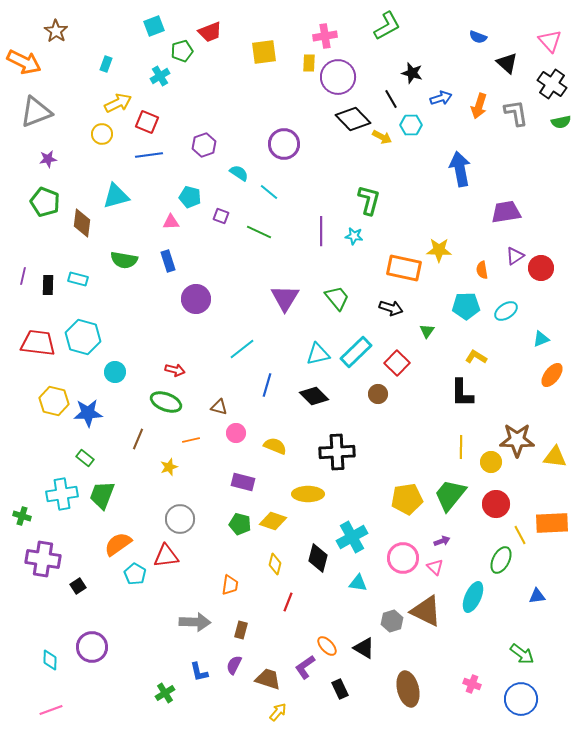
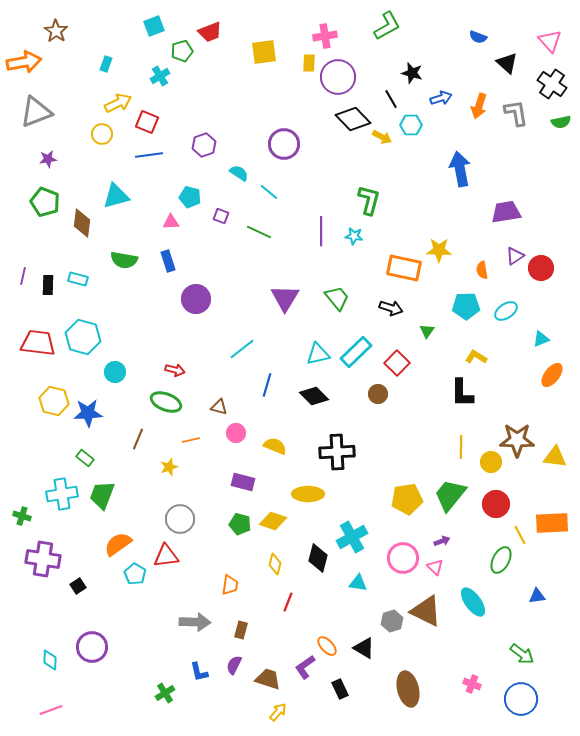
orange arrow at (24, 62): rotated 36 degrees counterclockwise
cyan ellipse at (473, 597): moved 5 px down; rotated 60 degrees counterclockwise
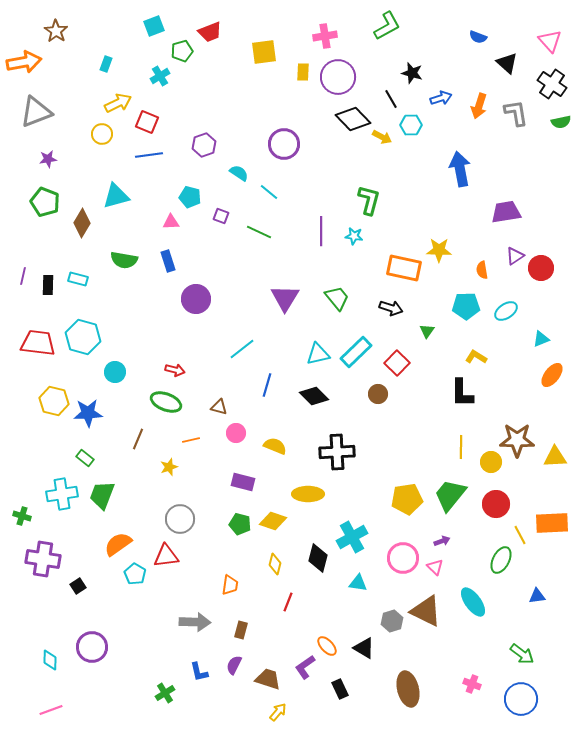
yellow rectangle at (309, 63): moved 6 px left, 9 px down
brown diamond at (82, 223): rotated 24 degrees clockwise
yellow triangle at (555, 457): rotated 10 degrees counterclockwise
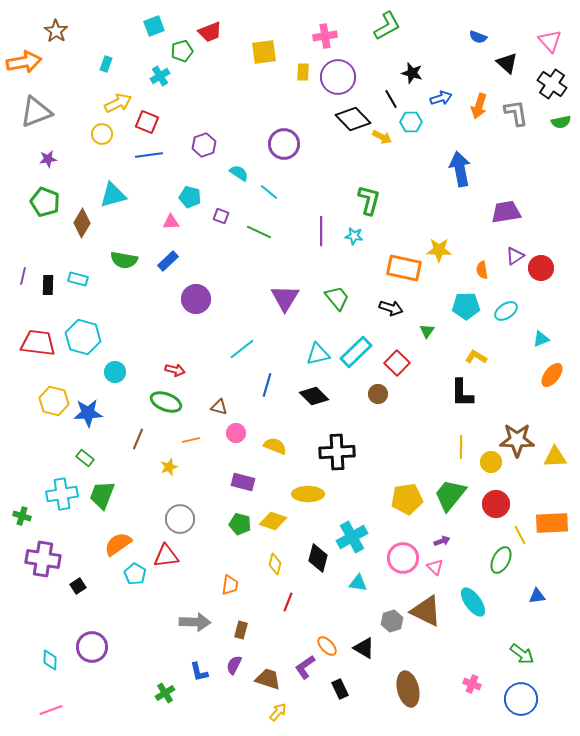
cyan hexagon at (411, 125): moved 3 px up
cyan triangle at (116, 196): moved 3 px left, 1 px up
blue rectangle at (168, 261): rotated 65 degrees clockwise
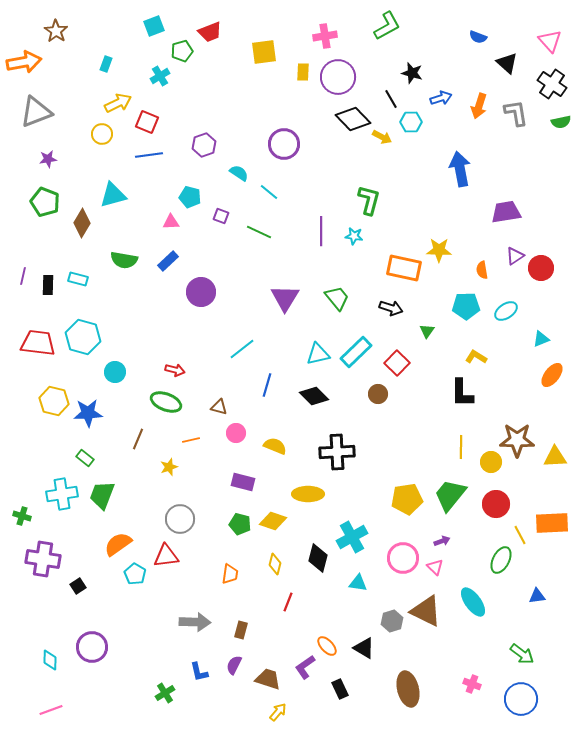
purple circle at (196, 299): moved 5 px right, 7 px up
orange trapezoid at (230, 585): moved 11 px up
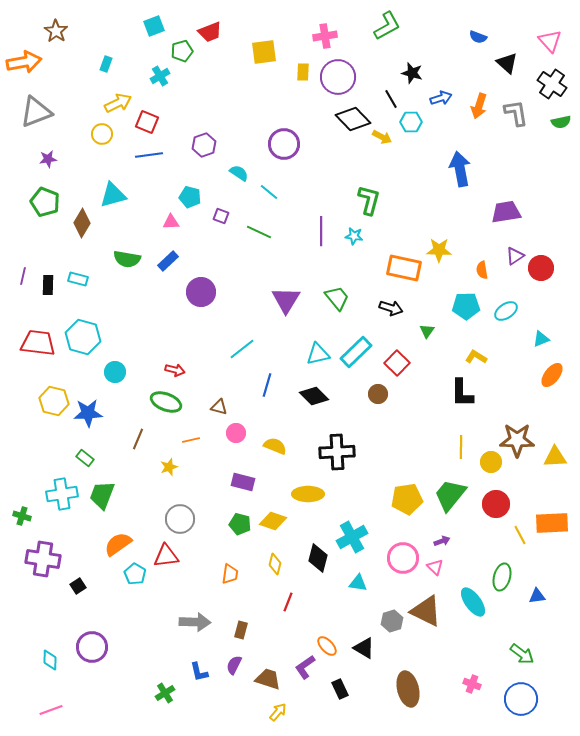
green semicircle at (124, 260): moved 3 px right, 1 px up
purple triangle at (285, 298): moved 1 px right, 2 px down
green ellipse at (501, 560): moved 1 px right, 17 px down; rotated 12 degrees counterclockwise
